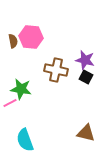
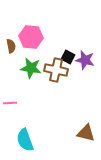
brown semicircle: moved 2 px left, 5 px down
black square: moved 18 px left, 20 px up
green star: moved 10 px right, 21 px up
pink line: rotated 24 degrees clockwise
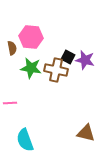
brown semicircle: moved 1 px right, 2 px down
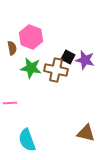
pink hexagon: rotated 15 degrees clockwise
cyan semicircle: moved 2 px right
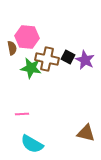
pink hexagon: moved 4 px left; rotated 15 degrees counterclockwise
purple star: rotated 12 degrees clockwise
brown cross: moved 9 px left, 11 px up
pink line: moved 12 px right, 11 px down
cyan semicircle: moved 5 px right, 4 px down; rotated 40 degrees counterclockwise
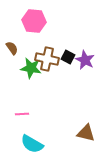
pink hexagon: moved 7 px right, 16 px up
brown semicircle: rotated 24 degrees counterclockwise
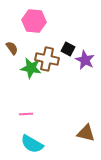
black square: moved 8 px up
pink line: moved 4 px right
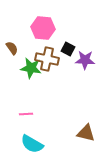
pink hexagon: moved 9 px right, 7 px down
purple star: rotated 24 degrees counterclockwise
